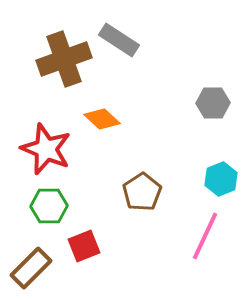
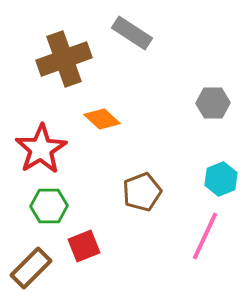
gray rectangle: moved 13 px right, 7 px up
red star: moved 5 px left; rotated 18 degrees clockwise
brown pentagon: rotated 12 degrees clockwise
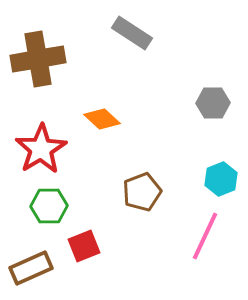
brown cross: moved 26 px left; rotated 10 degrees clockwise
brown rectangle: rotated 21 degrees clockwise
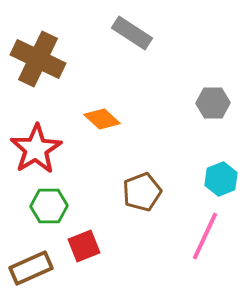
brown cross: rotated 36 degrees clockwise
red star: moved 5 px left
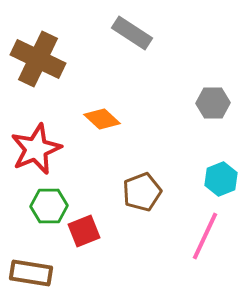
red star: rotated 9 degrees clockwise
red square: moved 15 px up
brown rectangle: moved 5 px down; rotated 33 degrees clockwise
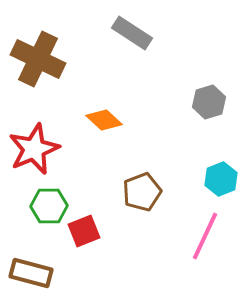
gray hexagon: moved 4 px left, 1 px up; rotated 16 degrees counterclockwise
orange diamond: moved 2 px right, 1 px down
red star: moved 2 px left
brown rectangle: rotated 6 degrees clockwise
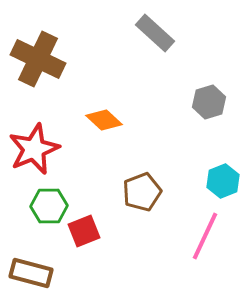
gray rectangle: moved 23 px right; rotated 9 degrees clockwise
cyan hexagon: moved 2 px right, 2 px down
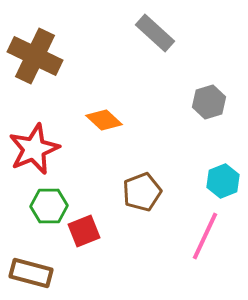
brown cross: moved 3 px left, 3 px up
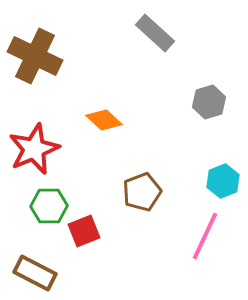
brown rectangle: moved 4 px right; rotated 12 degrees clockwise
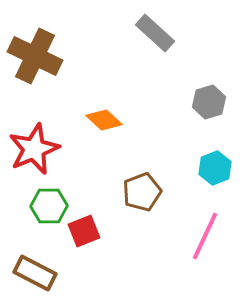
cyan hexagon: moved 8 px left, 13 px up
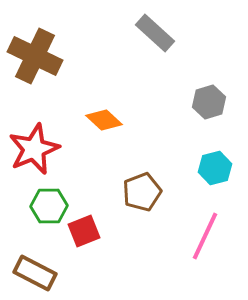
cyan hexagon: rotated 8 degrees clockwise
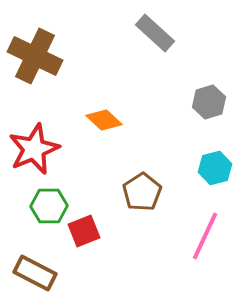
brown pentagon: rotated 12 degrees counterclockwise
